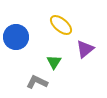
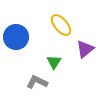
yellow ellipse: rotated 10 degrees clockwise
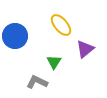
blue circle: moved 1 px left, 1 px up
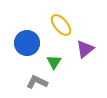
blue circle: moved 12 px right, 7 px down
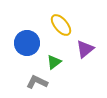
green triangle: rotated 21 degrees clockwise
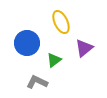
yellow ellipse: moved 3 px up; rotated 15 degrees clockwise
purple triangle: moved 1 px left, 1 px up
green triangle: moved 2 px up
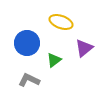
yellow ellipse: rotated 45 degrees counterclockwise
gray L-shape: moved 8 px left, 2 px up
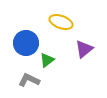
blue circle: moved 1 px left
purple triangle: moved 1 px down
green triangle: moved 7 px left
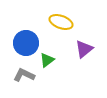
gray L-shape: moved 5 px left, 5 px up
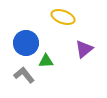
yellow ellipse: moved 2 px right, 5 px up
green triangle: moved 1 px left, 1 px down; rotated 35 degrees clockwise
gray L-shape: rotated 25 degrees clockwise
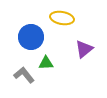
yellow ellipse: moved 1 px left, 1 px down; rotated 10 degrees counterclockwise
blue circle: moved 5 px right, 6 px up
green triangle: moved 2 px down
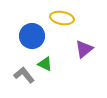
blue circle: moved 1 px right, 1 px up
green triangle: moved 1 px left, 1 px down; rotated 28 degrees clockwise
